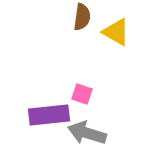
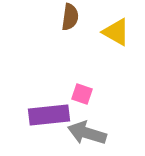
brown semicircle: moved 12 px left
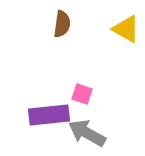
brown semicircle: moved 8 px left, 7 px down
yellow triangle: moved 10 px right, 3 px up
gray arrow: rotated 12 degrees clockwise
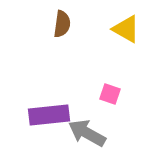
pink square: moved 28 px right
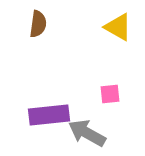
brown semicircle: moved 24 px left
yellow triangle: moved 8 px left, 2 px up
pink square: rotated 25 degrees counterclockwise
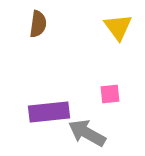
yellow triangle: rotated 24 degrees clockwise
purple rectangle: moved 3 px up
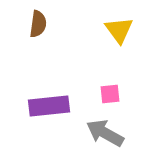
yellow triangle: moved 1 px right, 3 px down
purple rectangle: moved 6 px up
gray arrow: moved 18 px right
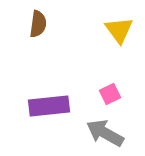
pink square: rotated 20 degrees counterclockwise
